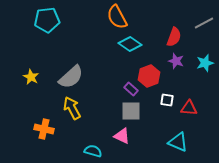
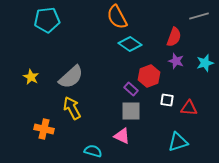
gray line: moved 5 px left, 7 px up; rotated 12 degrees clockwise
cyan triangle: rotated 40 degrees counterclockwise
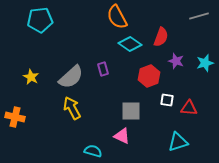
cyan pentagon: moved 7 px left
red semicircle: moved 13 px left
purple rectangle: moved 28 px left, 20 px up; rotated 32 degrees clockwise
orange cross: moved 29 px left, 12 px up
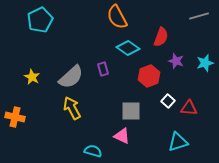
cyan pentagon: rotated 20 degrees counterclockwise
cyan diamond: moved 2 px left, 4 px down
yellow star: moved 1 px right
white square: moved 1 px right, 1 px down; rotated 32 degrees clockwise
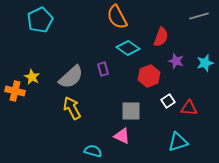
white square: rotated 16 degrees clockwise
orange cross: moved 26 px up
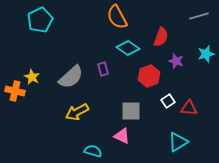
cyan star: moved 1 px right, 9 px up
yellow arrow: moved 5 px right, 4 px down; rotated 90 degrees counterclockwise
cyan triangle: rotated 15 degrees counterclockwise
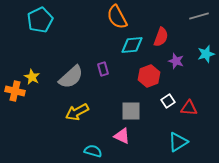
cyan diamond: moved 4 px right, 3 px up; rotated 40 degrees counterclockwise
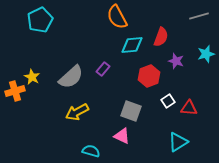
purple rectangle: rotated 56 degrees clockwise
orange cross: rotated 30 degrees counterclockwise
gray square: rotated 20 degrees clockwise
cyan semicircle: moved 2 px left
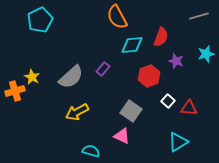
white square: rotated 16 degrees counterclockwise
gray square: rotated 15 degrees clockwise
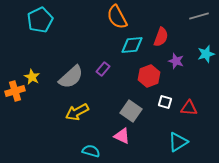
white square: moved 3 px left, 1 px down; rotated 24 degrees counterclockwise
